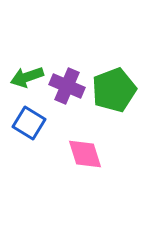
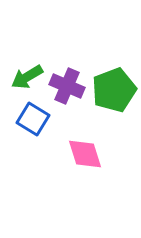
green arrow: rotated 12 degrees counterclockwise
blue square: moved 4 px right, 4 px up
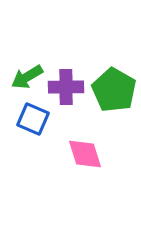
purple cross: moved 1 px left, 1 px down; rotated 24 degrees counterclockwise
green pentagon: rotated 21 degrees counterclockwise
blue square: rotated 8 degrees counterclockwise
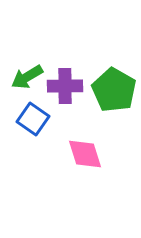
purple cross: moved 1 px left, 1 px up
blue square: rotated 12 degrees clockwise
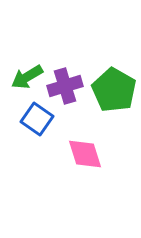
purple cross: rotated 16 degrees counterclockwise
blue square: moved 4 px right
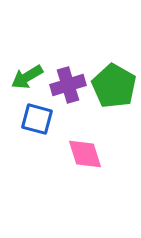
purple cross: moved 3 px right, 1 px up
green pentagon: moved 4 px up
blue square: rotated 20 degrees counterclockwise
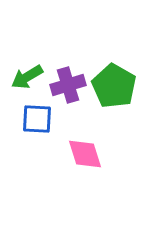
blue square: rotated 12 degrees counterclockwise
